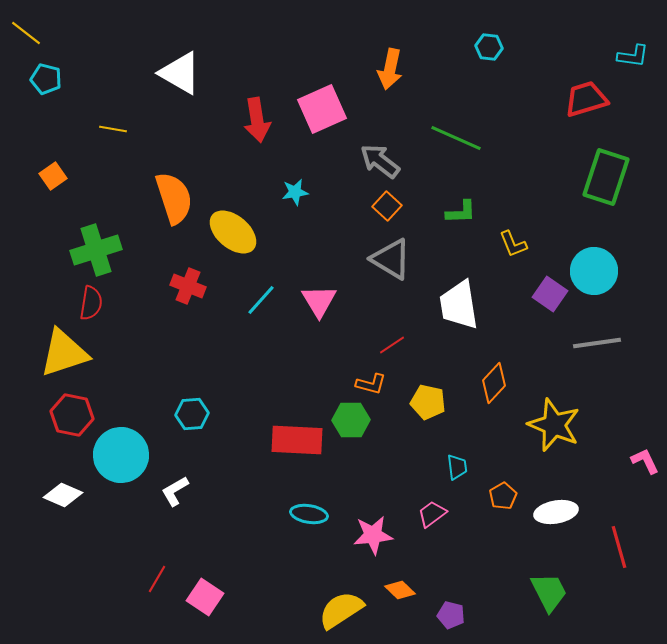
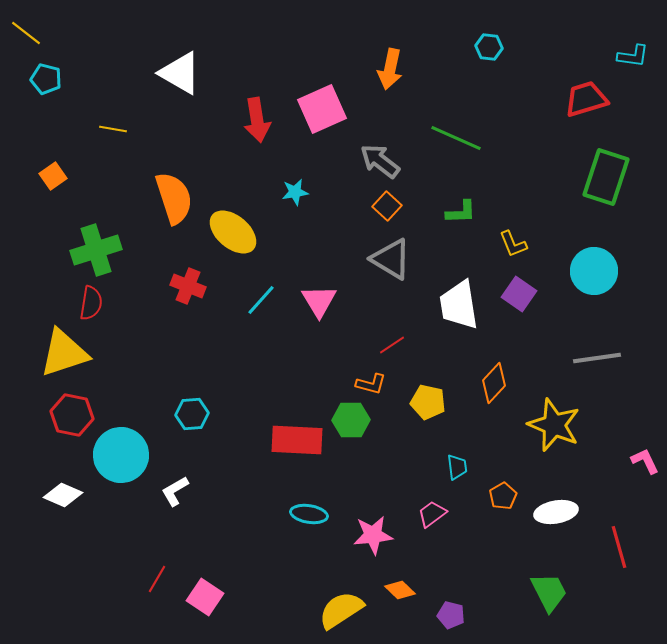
purple square at (550, 294): moved 31 px left
gray line at (597, 343): moved 15 px down
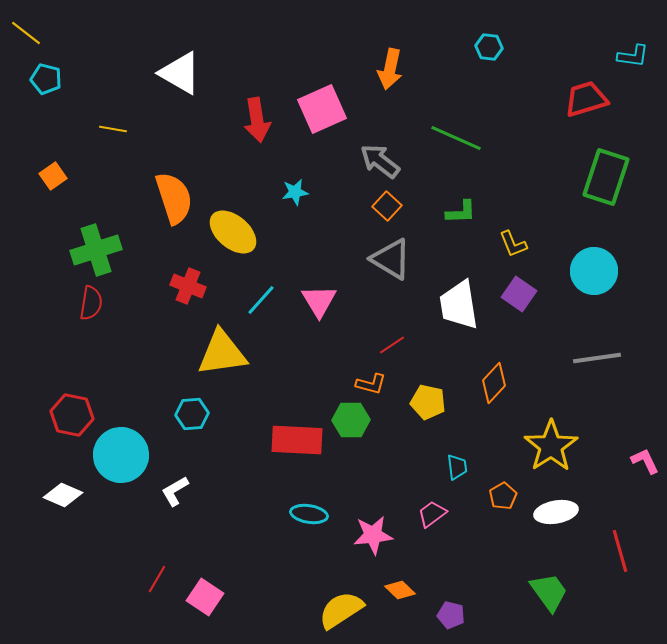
yellow triangle at (64, 353): moved 158 px right; rotated 10 degrees clockwise
yellow star at (554, 425): moved 3 px left, 21 px down; rotated 16 degrees clockwise
red line at (619, 547): moved 1 px right, 4 px down
green trapezoid at (549, 592): rotated 9 degrees counterclockwise
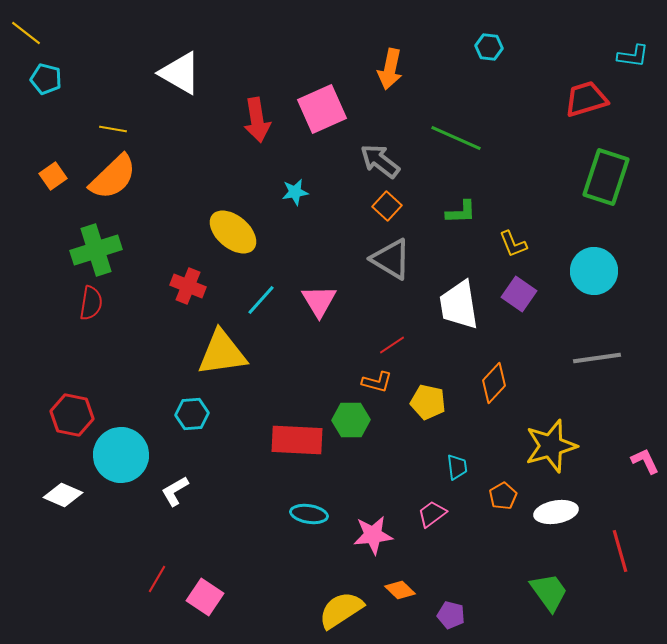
orange semicircle at (174, 198): moved 61 px left, 21 px up; rotated 64 degrees clockwise
orange L-shape at (371, 384): moved 6 px right, 2 px up
yellow star at (551, 446): rotated 18 degrees clockwise
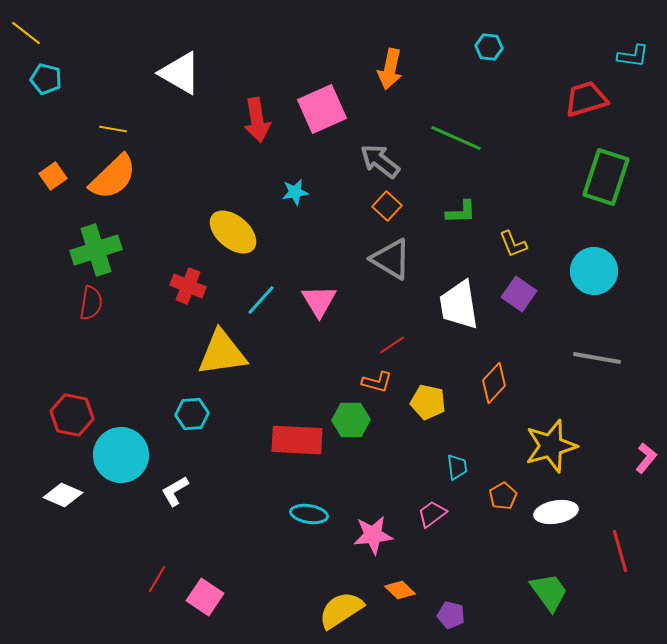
gray line at (597, 358): rotated 18 degrees clockwise
pink L-shape at (645, 461): moved 1 px right, 3 px up; rotated 64 degrees clockwise
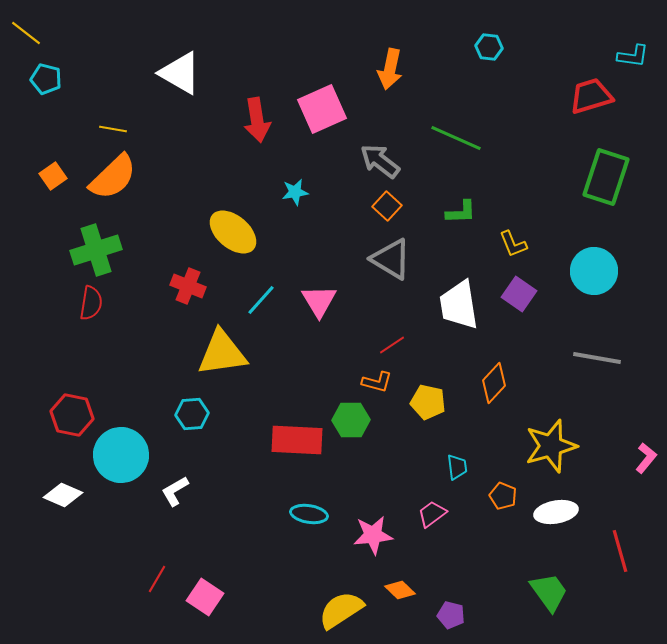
red trapezoid at (586, 99): moved 5 px right, 3 px up
orange pentagon at (503, 496): rotated 20 degrees counterclockwise
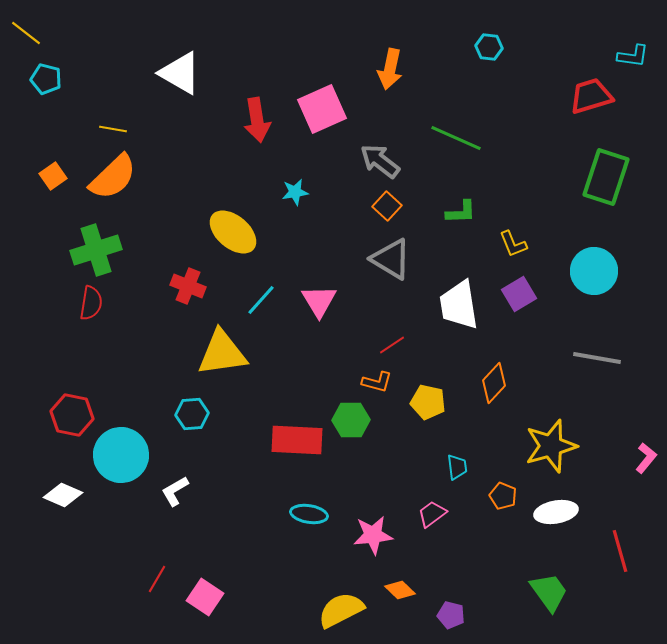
purple square at (519, 294): rotated 24 degrees clockwise
yellow semicircle at (341, 610): rotated 6 degrees clockwise
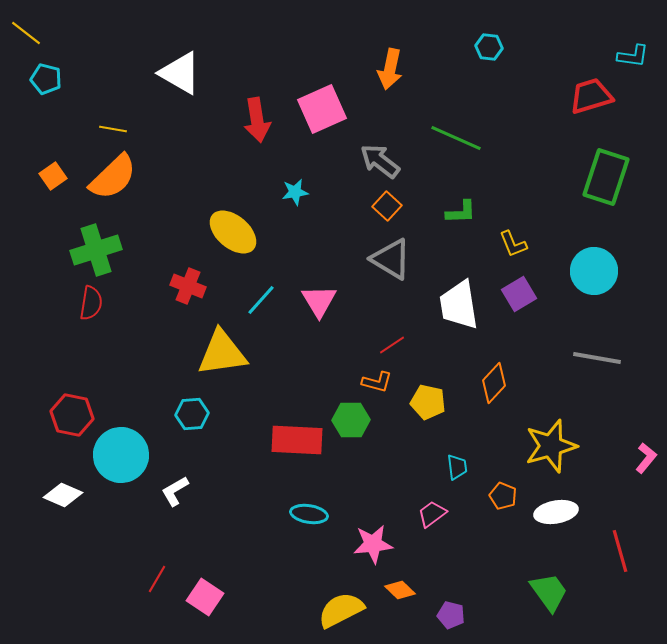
pink star at (373, 535): moved 9 px down
